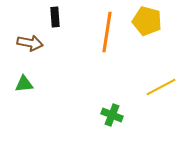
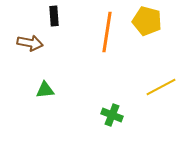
black rectangle: moved 1 px left, 1 px up
green triangle: moved 21 px right, 6 px down
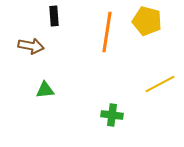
brown arrow: moved 1 px right, 3 px down
yellow line: moved 1 px left, 3 px up
green cross: rotated 15 degrees counterclockwise
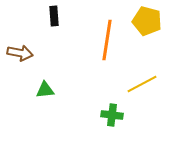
orange line: moved 8 px down
brown arrow: moved 11 px left, 7 px down
yellow line: moved 18 px left
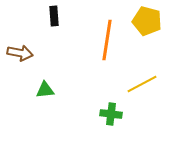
green cross: moved 1 px left, 1 px up
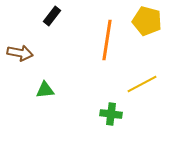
black rectangle: moved 2 px left; rotated 42 degrees clockwise
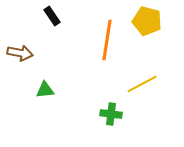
black rectangle: rotated 72 degrees counterclockwise
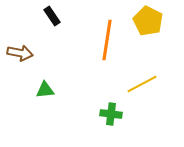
yellow pentagon: moved 1 px right; rotated 12 degrees clockwise
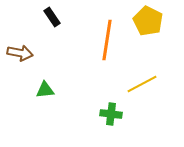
black rectangle: moved 1 px down
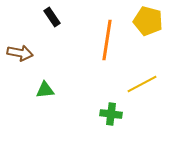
yellow pentagon: rotated 12 degrees counterclockwise
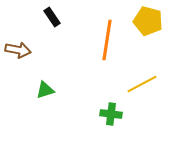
brown arrow: moved 2 px left, 3 px up
green triangle: rotated 12 degrees counterclockwise
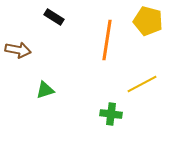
black rectangle: moved 2 px right; rotated 24 degrees counterclockwise
